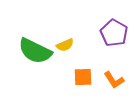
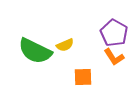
orange L-shape: moved 23 px up
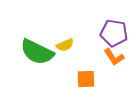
purple pentagon: rotated 20 degrees counterclockwise
green semicircle: moved 2 px right, 1 px down
orange square: moved 3 px right, 2 px down
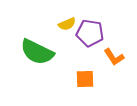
purple pentagon: moved 24 px left
yellow semicircle: moved 2 px right, 21 px up
orange square: moved 1 px left
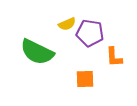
orange L-shape: rotated 30 degrees clockwise
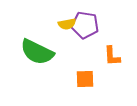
yellow semicircle: rotated 12 degrees clockwise
purple pentagon: moved 5 px left, 8 px up
orange L-shape: moved 2 px left, 1 px up
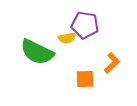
yellow semicircle: moved 14 px down
orange L-shape: moved 7 px down; rotated 130 degrees counterclockwise
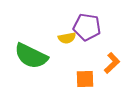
purple pentagon: moved 2 px right, 2 px down
green semicircle: moved 6 px left, 4 px down
